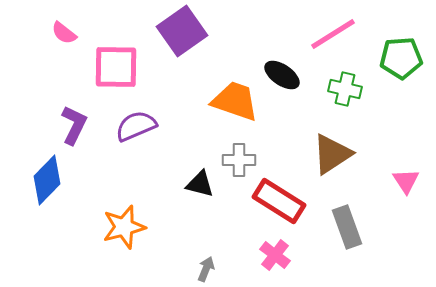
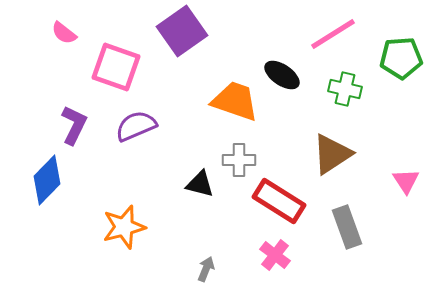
pink square: rotated 18 degrees clockwise
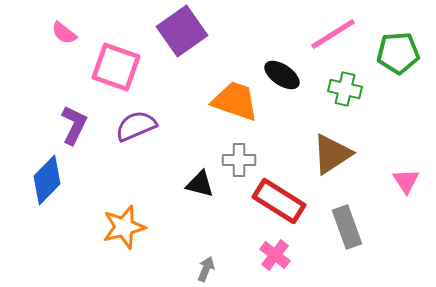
green pentagon: moved 3 px left, 5 px up
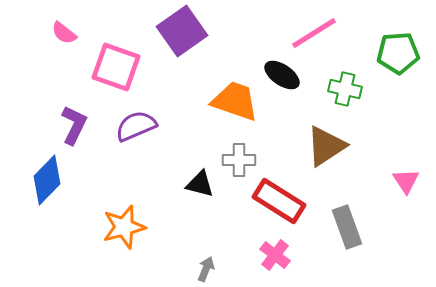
pink line: moved 19 px left, 1 px up
brown triangle: moved 6 px left, 8 px up
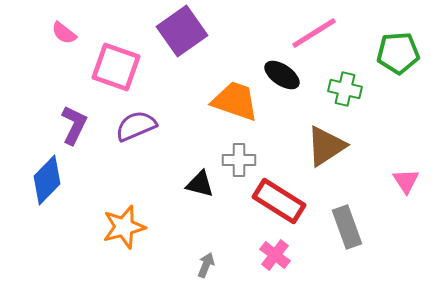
gray arrow: moved 4 px up
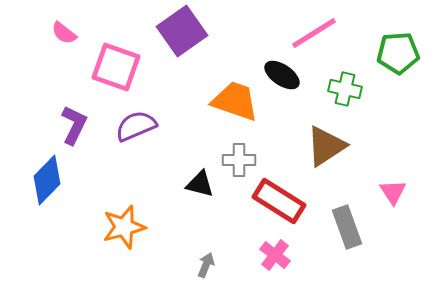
pink triangle: moved 13 px left, 11 px down
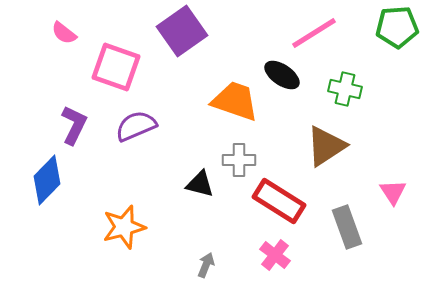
green pentagon: moved 1 px left, 26 px up
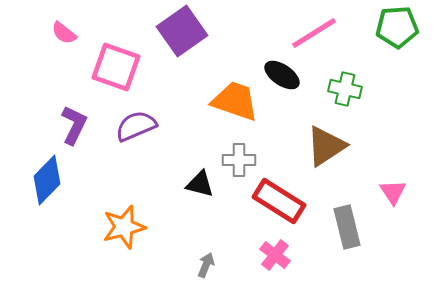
gray rectangle: rotated 6 degrees clockwise
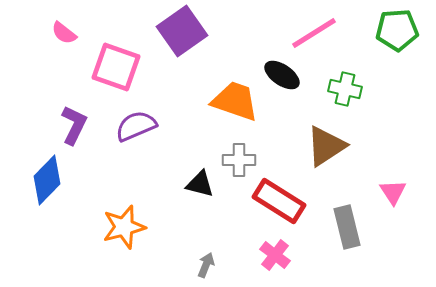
green pentagon: moved 3 px down
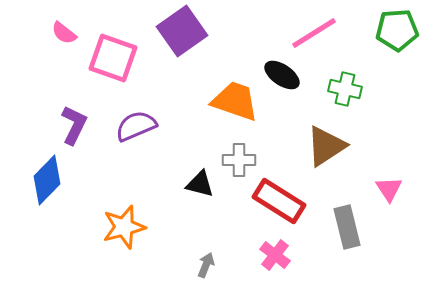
pink square: moved 3 px left, 9 px up
pink triangle: moved 4 px left, 3 px up
